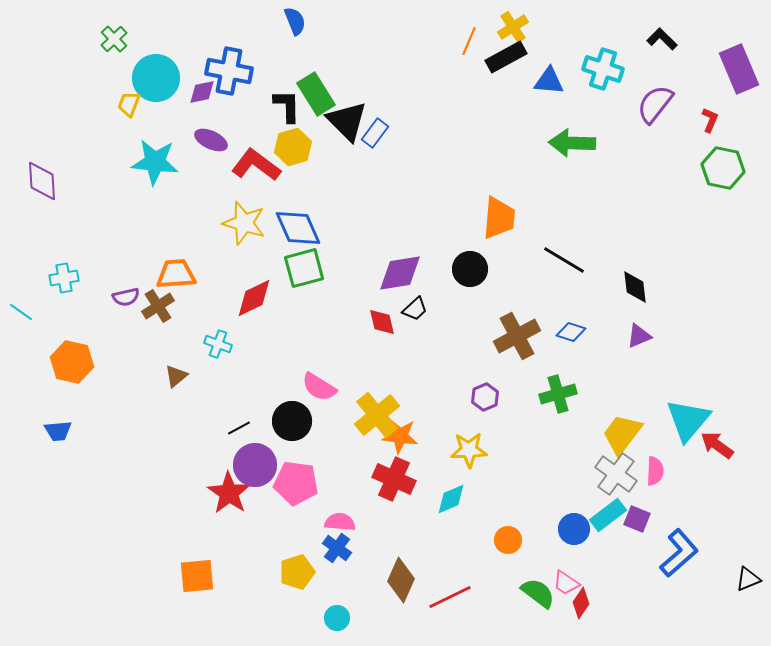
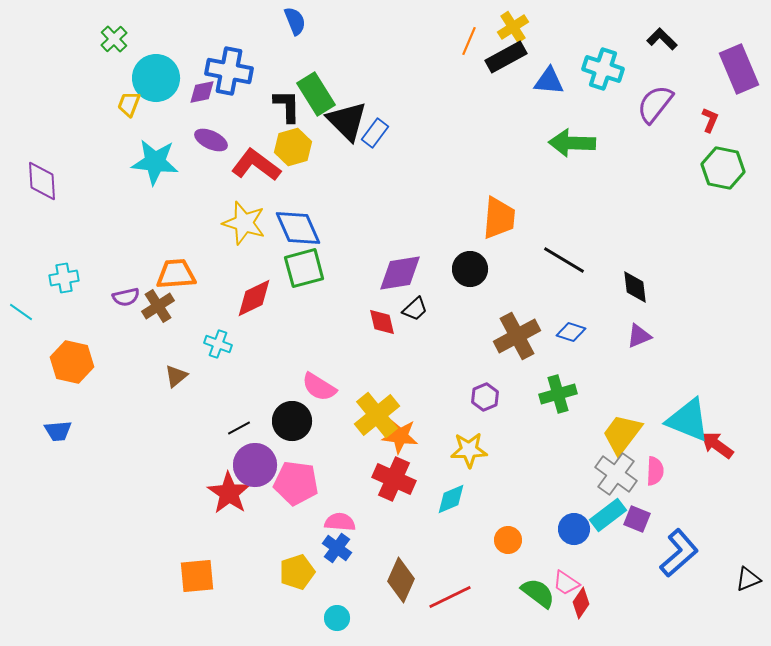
cyan triangle at (688, 420): rotated 48 degrees counterclockwise
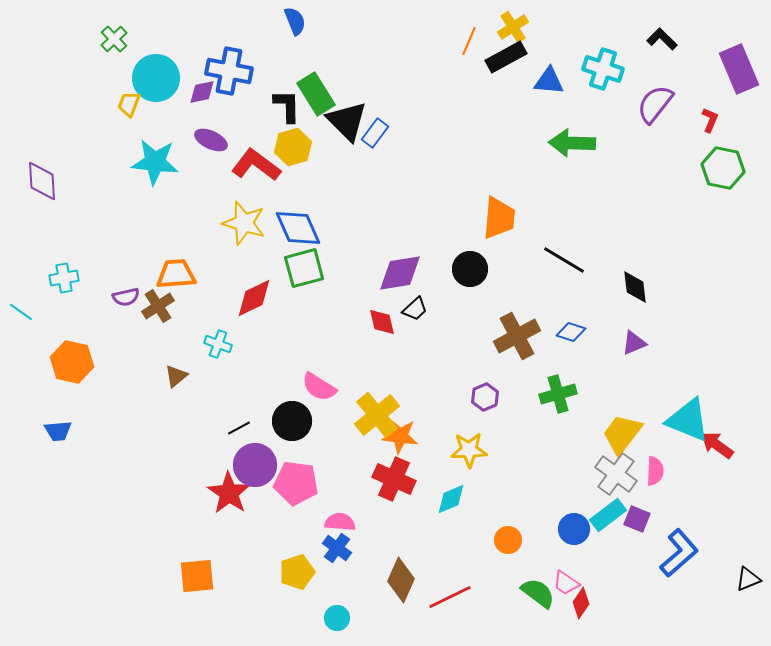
purple triangle at (639, 336): moved 5 px left, 7 px down
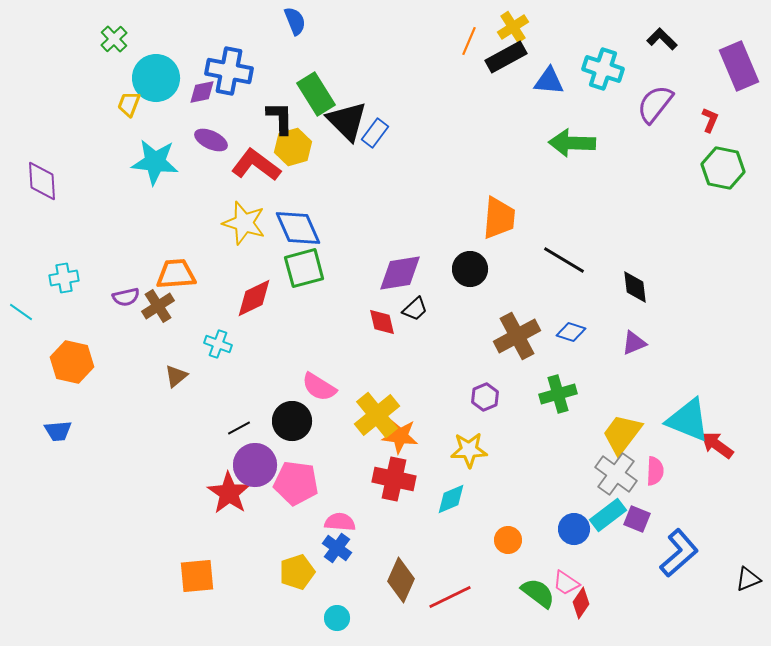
purple rectangle at (739, 69): moved 3 px up
black L-shape at (287, 106): moved 7 px left, 12 px down
red cross at (394, 479): rotated 12 degrees counterclockwise
